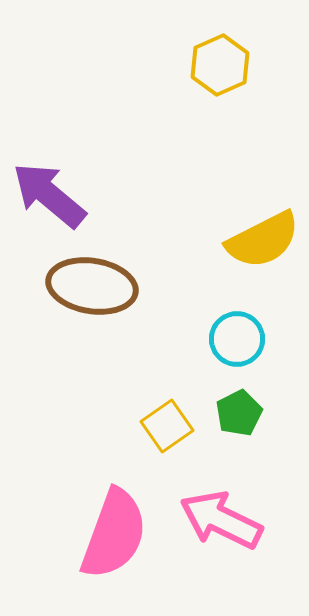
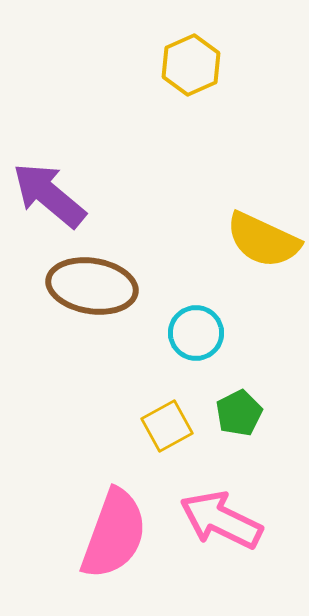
yellow hexagon: moved 29 px left
yellow semicircle: rotated 52 degrees clockwise
cyan circle: moved 41 px left, 6 px up
yellow square: rotated 6 degrees clockwise
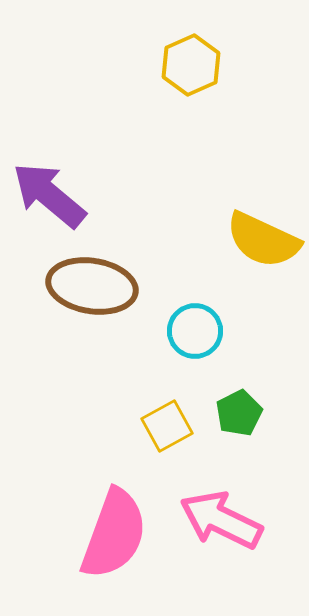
cyan circle: moved 1 px left, 2 px up
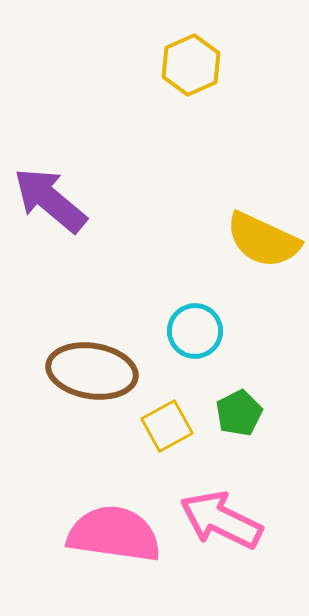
purple arrow: moved 1 px right, 5 px down
brown ellipse: moved 85 px down
pink semicircle: rotated 102 degrees counterclockwise
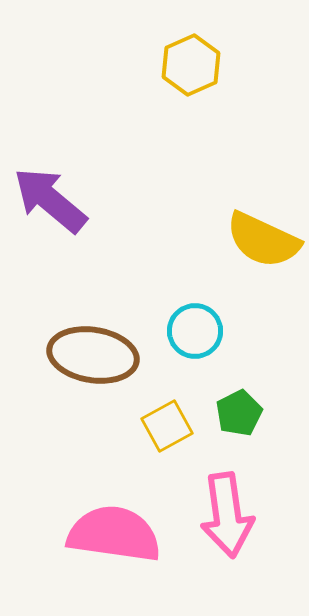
brown ellipse: moved 1 px right, 16 px up
pink arrow: moved 6 px right, 5 px up; rotated 124 degrees counterclockwise
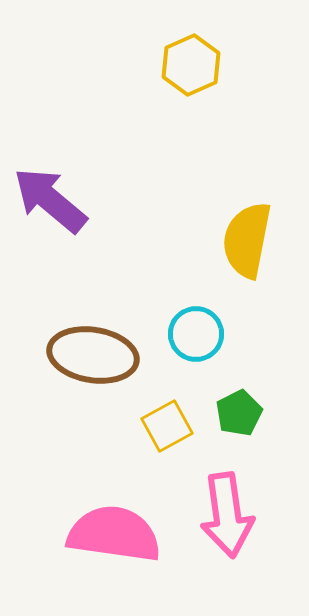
yellow semicircle: moved 16 px left; rotated 76 degrees clockwise
cyan circle: moved 1 px right, 3 px down
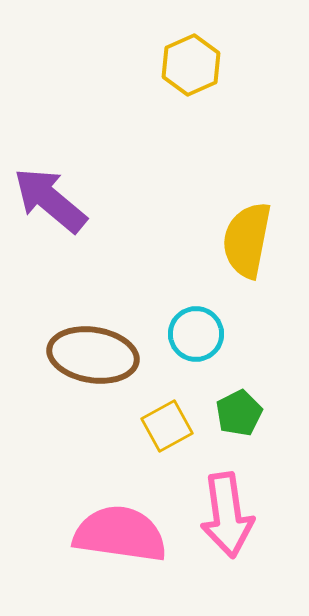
pink semicircle: moved 6 px right
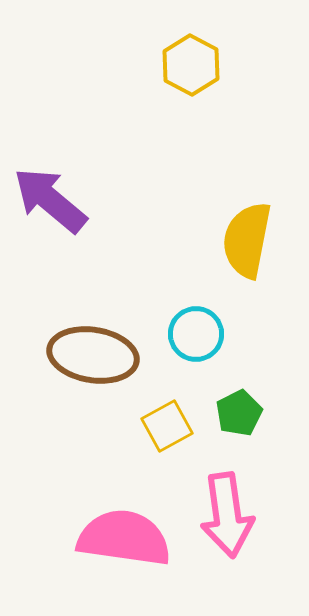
yellow hexagon: rotated 8 degrees counterclockwise
pink semicircle: moved 4 px right, 4 px down
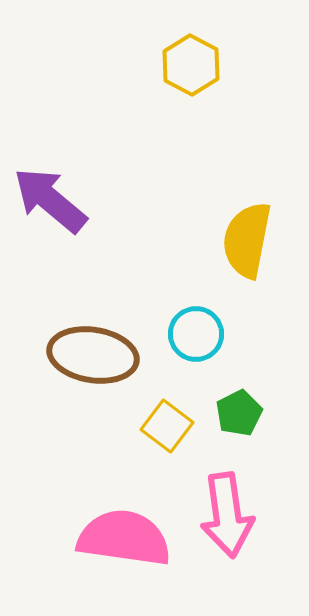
yellow square: rotated 24 degrees counterclockwise
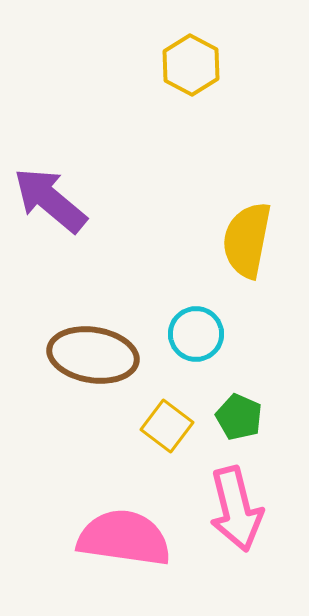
green pentagon: moved 4 px down; rotated 21 degrees counterclockwise
pink arrow: moved 9 px right, 6 px up; rotated 6 degrees counterclockwise
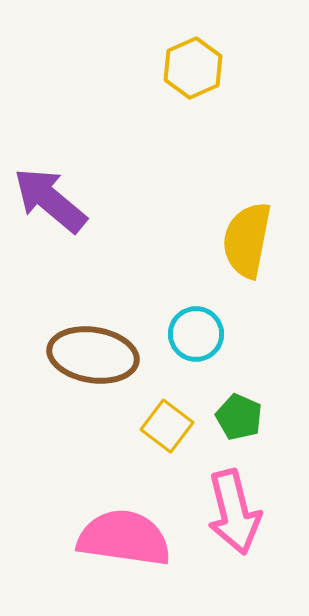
yellow hexagon: moved 2 px right, 3 px down; rotated 8 degrees clockwise
pink arrow: moved 2 px left, 3 px down
